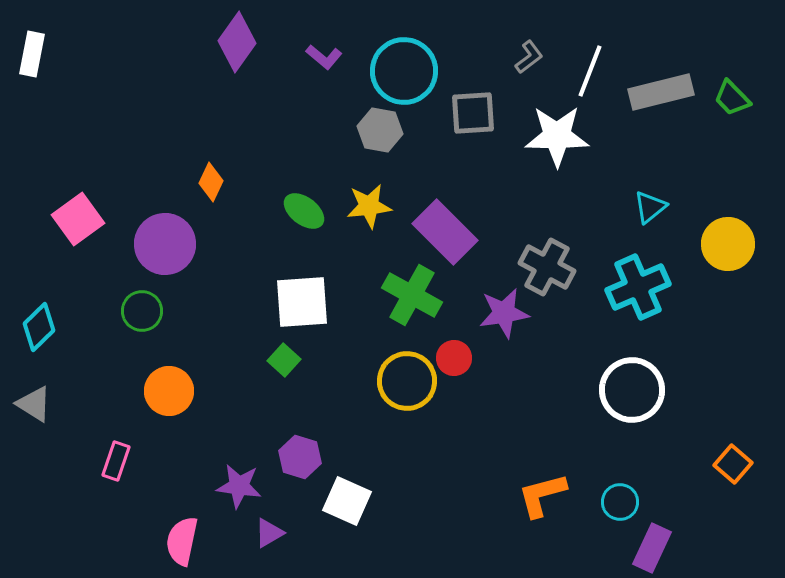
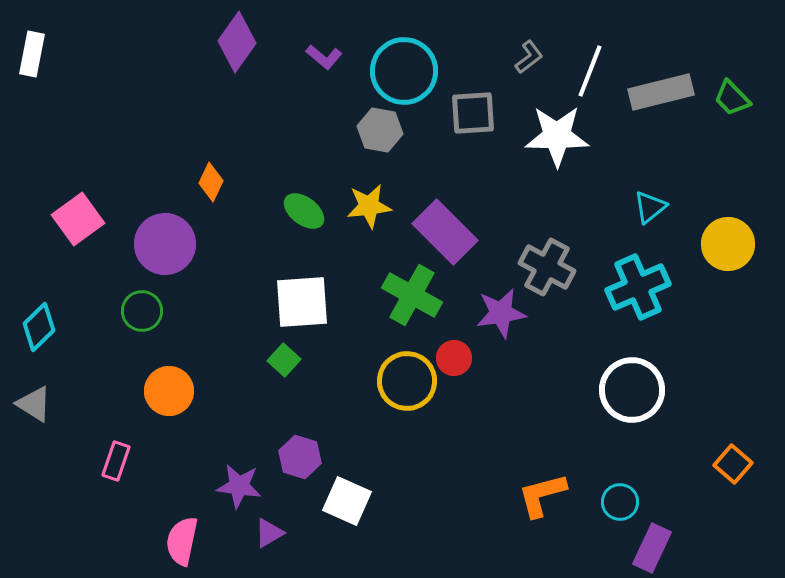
purple star at (504, 313): moved 3 px left
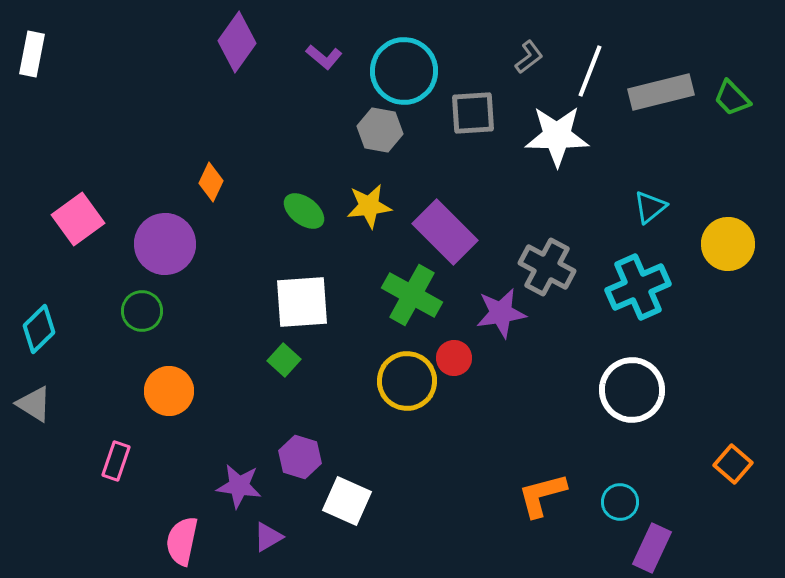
cyan diamond at (39, 327): moved 2 px down
purple triangle at (269, 533): moved 1 px left, 4 px down
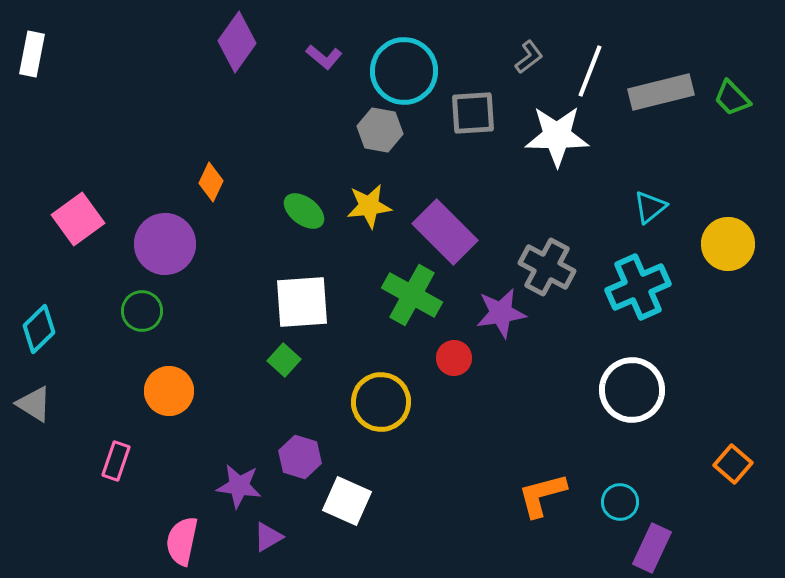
yellow circle at (407, 381): moved 26 px left, 21 px down
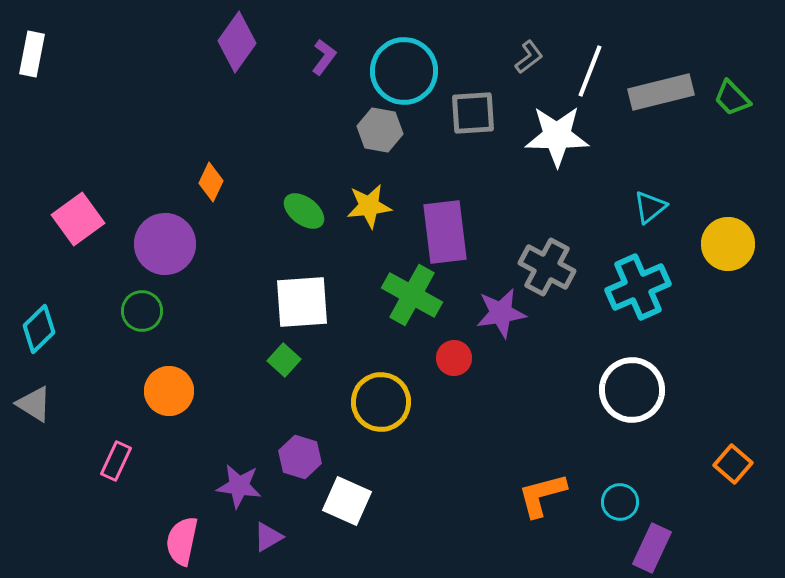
purple L-shape at (324, 57): rotated 93 degrees counterclockwise
purple rectangle at (445, 232): rotated 38 degrees clockwise
pink rectangle at (116, 461): rotated 6 degrees clockwise
